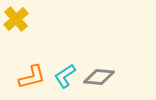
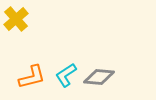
cyan L-shape: moved 1 px right, 1 px up
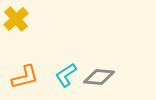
orange L-shape: moved 7 px left
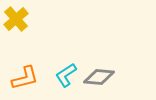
orange L-shape: moved 1 px down
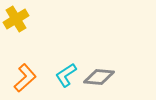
yellow cross: rotated 10 degrees clockwise
orange L-shape: rotated 28 degrees counterclockwise
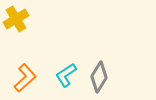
gray diamond: rotated 64 degrees counterclockwise
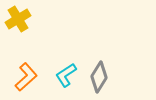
yellow cross: moved 2 px right
orange L-shape: moved 1 px right, 1 px up
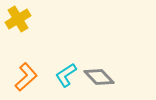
gray diamond: rotated 76 degrees counterclockwise
